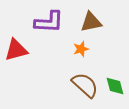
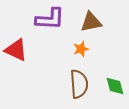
purple L-shape: moved 1 px right, 3 px up
red triangle: rotated 40 degrees clockwise
brown semicircle: moved 6 px left, 1 px up; rotated 44 degrees clockwise
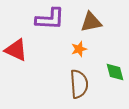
orange star: moved 2 px left
green diamond: moved 14 px up
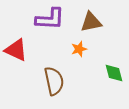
green diamond: moved 1 px left, 1 px down
brown semicircle: moved 25 px left, 3 px up; rotated 8 degrees counterclockwise
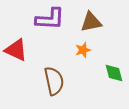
orange star: moved 4 px right, 1 px down
